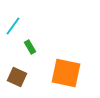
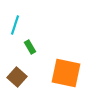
cyan line: moved 2 px right, 1 px up; rotated 18 degrees counterclockwise
brown square: rotated 18 degrees clockwise
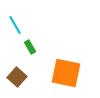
cyan line: rotated 48 degrees counterclockwise
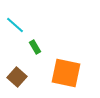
cyan line: rotated 18 degrees counterclockwise
green rectangle: moved 5 px right
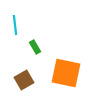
cyan line: rotated 42 degrees clockwise
brown square: moved 7 px right, 3 px down; rotated 18 degrees clockwise
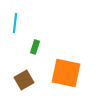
cyan line: moved 2 px up; rotated 12 degrees clockwise
green rectangle: rotated 48 degrees clockwise
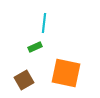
cyan line: moved 29 px right
green rectangle: rotated 48 degrees clockwise
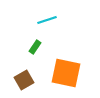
cyan line: moved 3 px right, 3 px up; rotated 66 degrees clockwise
green rectangle: rotated 32 degrees counterclockwise
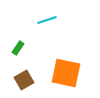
green rectangle: moved 17 px left, 1 px down
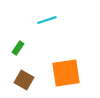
orange square: rotated 20 degrees counterclockwise
brown square: rotated 30 degrees counterclockwise
